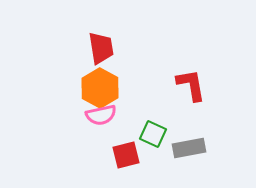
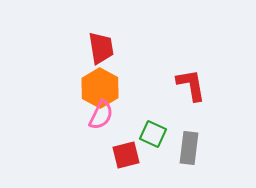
pink semicircle: rotated 52 degrees counterclockwise
gray rectangle: rotated 72 degrees counterclockwise
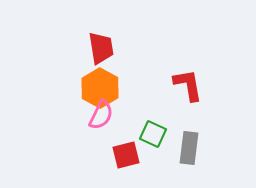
red L-shape: moved 3 px left
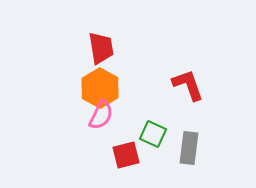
red L-shape: rotated 9 degrees counterclockwise
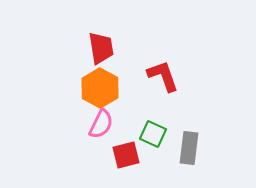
red L-shape: moved 25 px left, 9 px up
pink semicircle: moved 9 px down
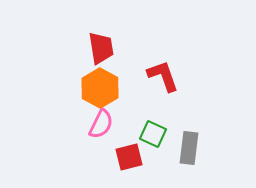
red square: moved 3 px right, 2 px down
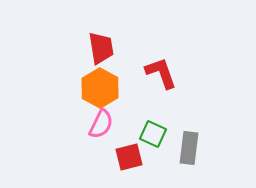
red L-shape: moved 2 px left, 3 px up
